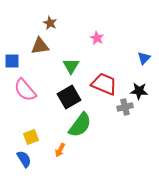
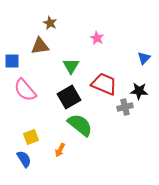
green semicircle: rotated 88 degrees counterclockwise
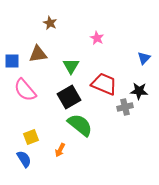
brown triangle: moved 2 px left, 8 px down
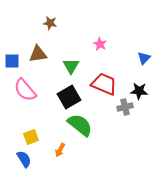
brown star: rotated 16 degrees counterclockwise
pink star: moved 3 px right, 6 px down
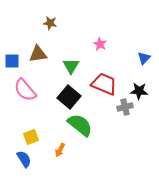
black square: rotated 20 degrees counterclockwise
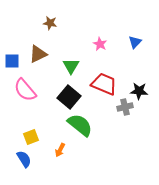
brown triangle: rotated 18 degrees counterclockwise
blue triangle: moved 9 px left, 16 px up
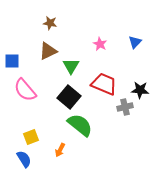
brown triangle: moved 10 px right, 3 px up
black star: moved 1 px right, 1 px up
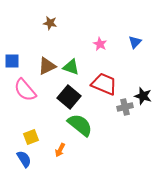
brown triangle: moved 1 px left, 15 px down
green triangle: moved 1 px down; rotated 42 degrees counterclockwise
black star: moved 3 px right, 6 px down; rotated 12 degrees clockwise
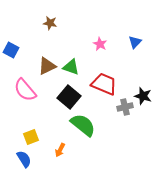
blue square: moved 1 px left, 11 px up; rotated 28 degrees clockwise
green semicircle: moved 3 px right
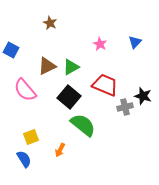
brown star: rotated 16 degrees clockwise
green triangle: rotated 48 degrees counterclockwise
red trapezoid: moved 1 px right, 1 px down
